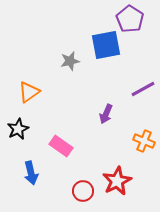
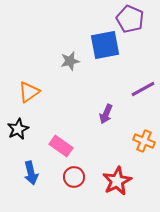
purple pentagon: rotated 8 degrees counterclockwise
blue square: moved 1 px left
red circle: moved 9 px left, 14 px up
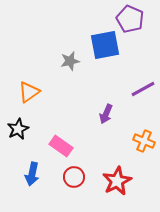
blue arrow: moved 1 px right, 1 px down; rotated 25 degrees clockwise
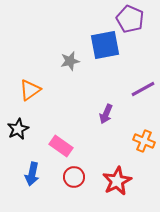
orange triangle: moved 1 px right, 2 px up
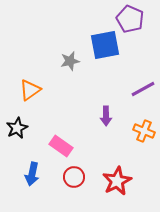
purple arrow: moved 2 px down; rotated 24 degrees counterclockwise
black star: moved 1 px left, 1 px up
orange cross: moved 10 px up
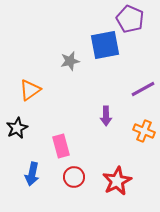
pink rectangle: rotated 40 degrees clockwise
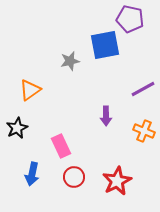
purple pentagon: rotated 12 degrees counterclockwise
pink rectangle: rotated 10 degrees counterclockwise
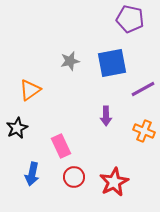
blue square: moved 7 px right, 18 px down
red star: moved 3 px left, 1 px down
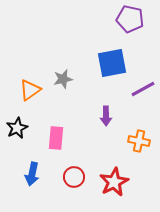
gray star: moved 7 px left, 18 px down
orange cross: moved 5 px left, 10 px down; rotated 10 degrees counterclockwise
pink rectangle: moved 5 px left, 8 px up; rotated 30 degrees clockwise
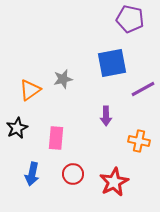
red circle: moved 1 px left, 3 px up
